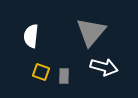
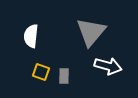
white arrow: moved 4 px right, 1 px up
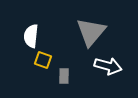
yellow square: moved 2 px right, 12 px up
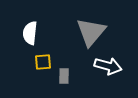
white semicircle: moved 1 px left, 3 px up
yellow square: moved 2 px down; rotated 24 degrees counterclockwise
